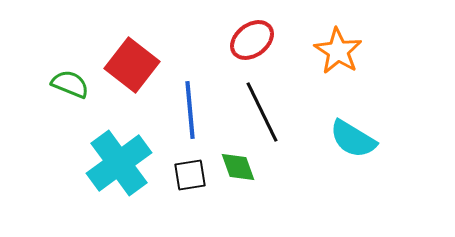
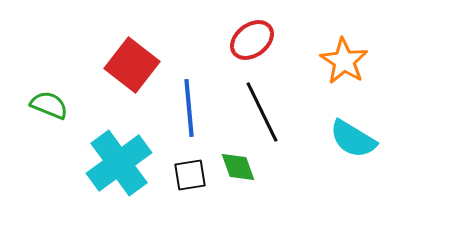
orange star: moved 6 px right, 10 px down
green semicircle: moved 21 px left, 21 px down
blue line: moved 1 px left, 2 px up
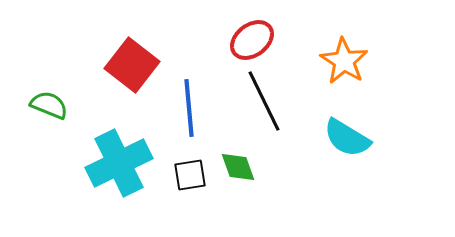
black line: moved 2 px right, 11 px up
cyan semicircle: moved 6 px left, 1 px up
cyan cross: rotated 10 degrees clockwise
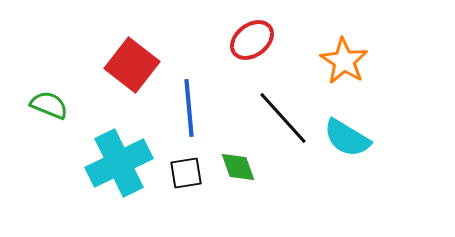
black line: moved 19 px right, 17 px down; rotated 16 degrees counterclockwise
black square: moved 4 px left, 2 px up
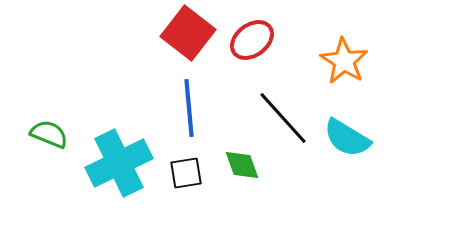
red square: moved 56 px right, 32 px up
green semicircle: moved 29 px down
green diamond: moved 4 px right, 2 px up
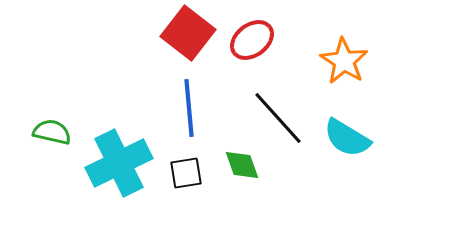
black line: moved 5 px left
green semicircle: moved 3 px right, 2 px up; rotated 9 degrees counterclockwise
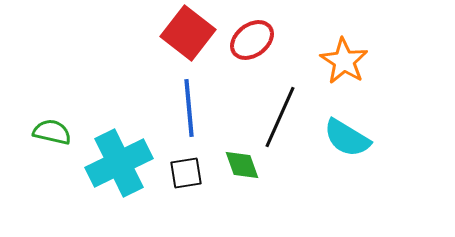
black line: moved 2 px right, 1 px up; rotated 66 degrees clockwise
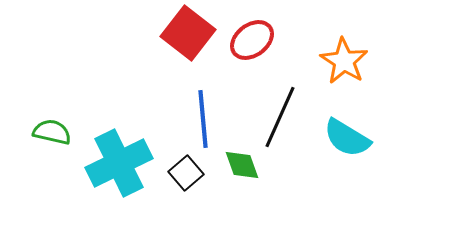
blue line: moved 14 px right, 11 px down
black square: rotated 32 degrees counterclockwise
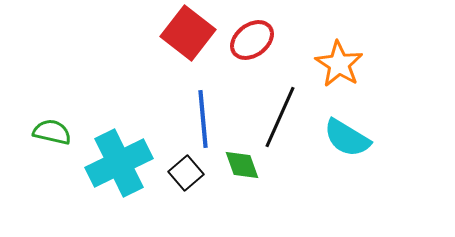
orange star: moved 5 px left, 3 px down
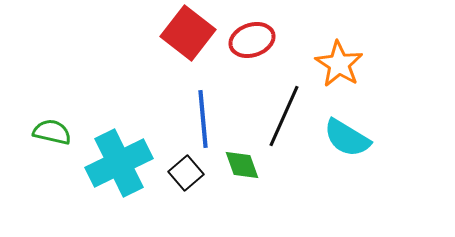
red ellipse: rotated 18 degrees clockwise
black line: moved 4 px right, 1 px up
